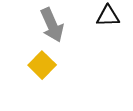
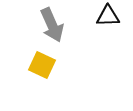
yellow square: rotated 20 degrees counterclockwise
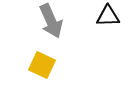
gray arrow: moved 1 px left, 4 px up
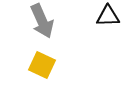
gray arrow: moved 9 px left
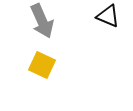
black triangle: rotated 25 degrees clockwise
